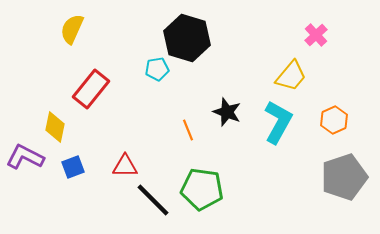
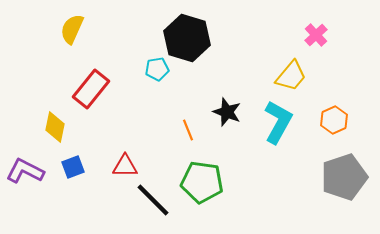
purple L-shape: moved 14 px down
green pentagon: moved 7 px up
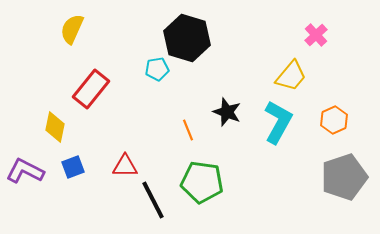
black line: rotated 18 degrees clockwise
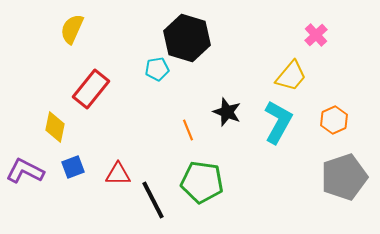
red triangle: moved 7 px left, 8 px down
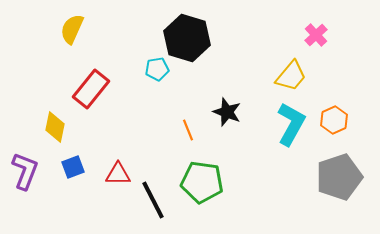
cyan L-shape: moved 13 px right, 2 px down
purple L-shape: rotated 84 degrees clockwise
gray pentagon: moved 5 px left
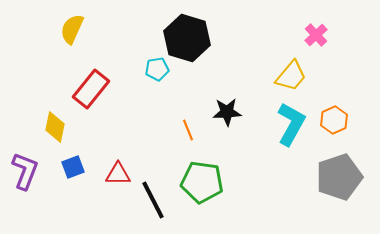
black star: rotated 24 degrees counterclockwise
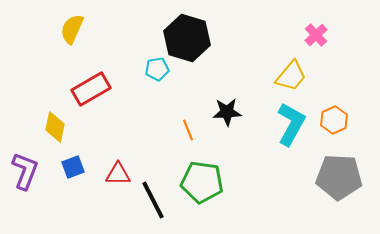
red rectangle: rotated 21 degrees clockwise
gray pentagon: rotated 21 degrees clockwise
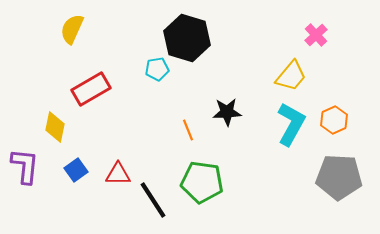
blue square: moved 3 px right, 3 px down; rotated 15 degrees counterclockwise
purple L-shape: moved 5 px up; rotated 15 degrees counterclockwise
black line: rotated 6 degrees counterclockwise
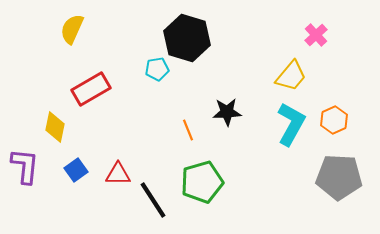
green pentagon: rotated 24 degrees counterclockwise
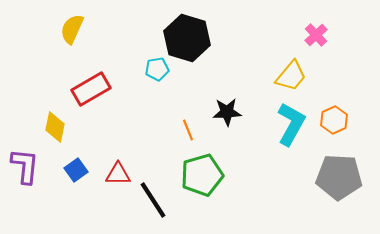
green pentagon: moved 7 px up
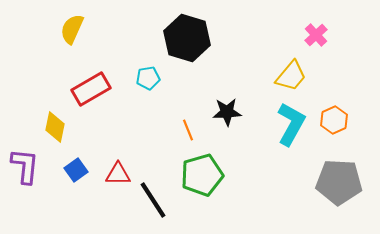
cyan pentagon: moved 9 px left, 9 px down
gray pentagon: moved 5 px down
